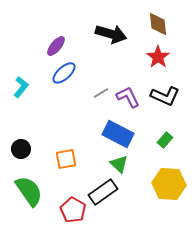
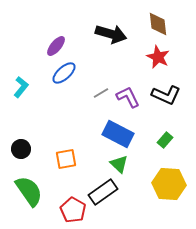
red star: rotated 10 degrees counterclockwise
black L-shape: moved 1 px right, 1 px up
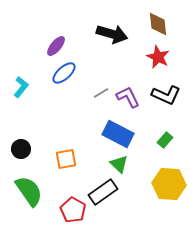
black arrow: moved 1 px right
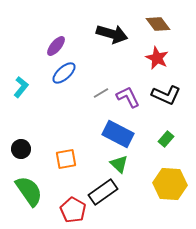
brown diamond: rotated 30 degrees counterclockwise
red star: moved 1 px left, 1 px down
green rectangle: moved 1 px right, 1 px up
yellow hexagon: moved 1 px right
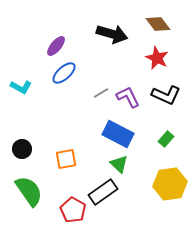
cyan L-shape: rotated 80 degrees clockwise
black circle: moved 1 px right
yellow hexagon: rotated 12 degrees counterclockwise
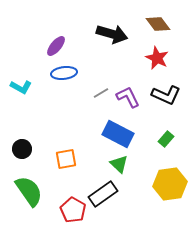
blue ellipse: rotated 35 degrees clockwise
black rectangle: moved 2 px down
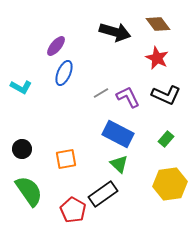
black arrow: moved 3 px right, 2 px up
blue ellipse: rotated 60 degrees counterclockwise
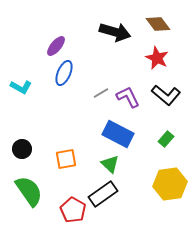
black L-shape: rotated 16 degrees clockwise
green triangle: moved 9 px left
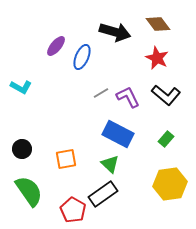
blue ellipse: moved 18 px right, 16 px up
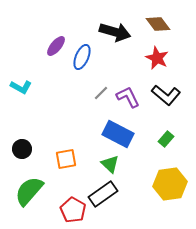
gray line: rotated 14 degrees counterclockwise
green semicircle: rotated 104 degrees counterclockwise
